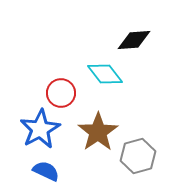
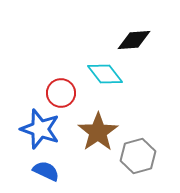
blue star: rotated 24 degrees counterclockwise
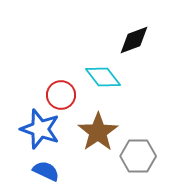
black diamond: rotated 16 degrees counterclockwise
cyan diamond: moved 2 px left, 3 px down
red circle: moved 2 px down
gray hexagon: rotated 16 degrees clockwise
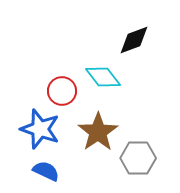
red circle: moved 1 px right, 4 px up
gray hexagon: moved 2 px down
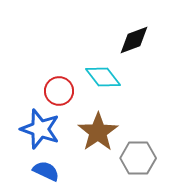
red circle: moved 3 px left
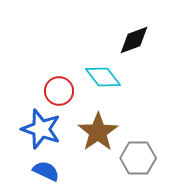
blue star: moved 1 px right
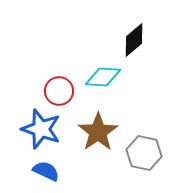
black diamond: rotated 20 degrees counterclockwise
cyan diamond: rotated 48 degrees counterclockwise
gray hexagon: moved 6 px right, 5 px up; rotated 12 degrees clockwise
